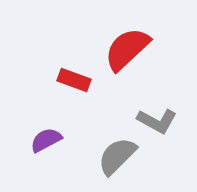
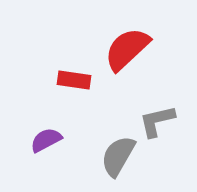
red rectangle: rotated 12 degrees counterclockwise
gray L-shape: rotated 138 degrees clockwise
gray semicircle: moved 1 px right; rotated 15 degrees counterclockwise
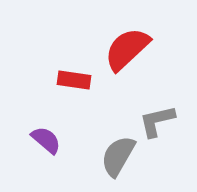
purple semicircle: rotated 68 degrees clockwise
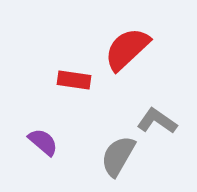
gray L-shape: rotated 48 degrees clockwise
purple semicircle: moved 3 px left, 2 px down
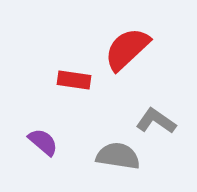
gray L-shape: moved 1 px left
gray semicircle: rotated 69 degrees clockwise
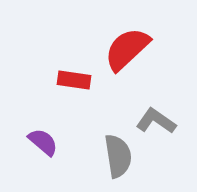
gray semicircle: rotated 72 degrees clockwise
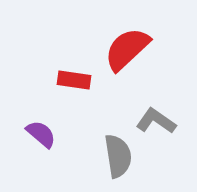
purple semicircle: moved 2 px left, 8 px up
